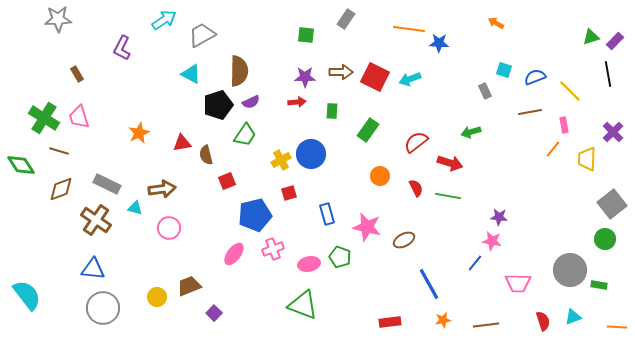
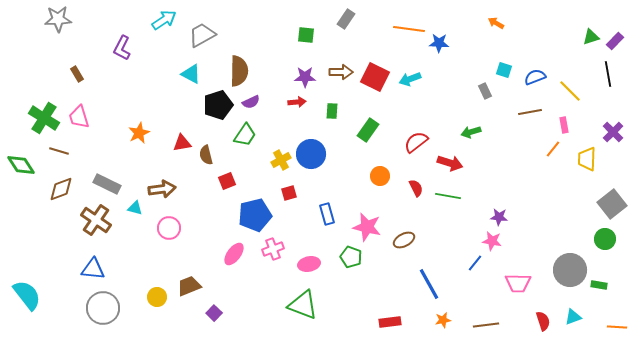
green pentagon at (340, 257): moved 11 px right
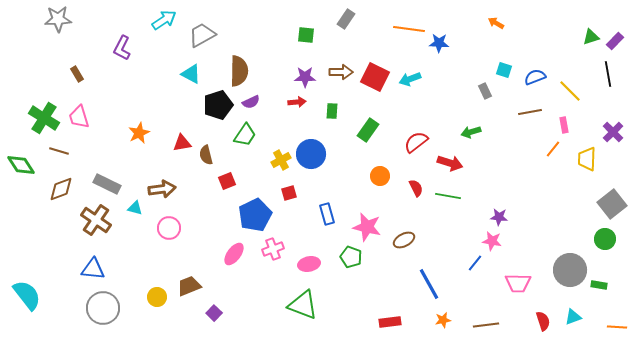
blue pentagon at (255, 215): rotated 12 degrees counterclockwise
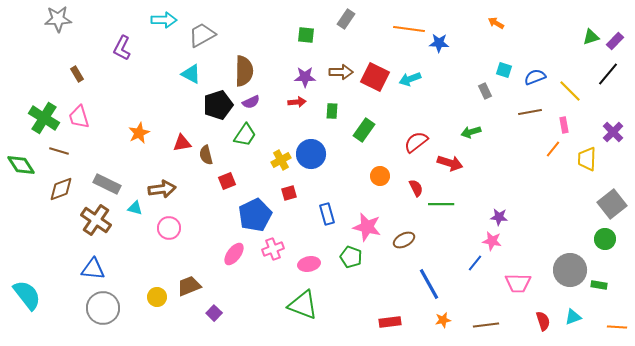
cyan arrow at (164, 20): rotated 35 degrees clockwise
brown semicircle at (239, 71): moved 5 px right
black line at (608, 74): rotated 50 degrees clockwise
green rectangle at (368, 130): moved 4 px left
green line at (448, 196): moved 7 px left, 8 px down; rotated 10 degrees counterclockwise
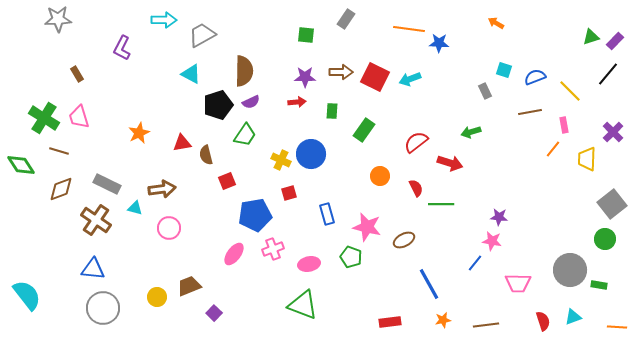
yellow cross at (281, 160): rotated 36 degrees counterclockwise
blue pentagon at (255, 215): rotated 16 degrees clockwise
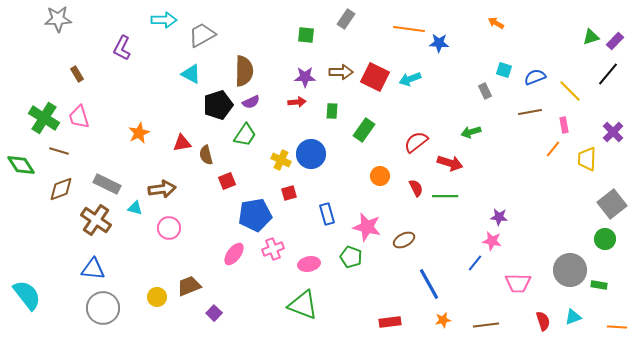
green line at (441, 204): moved 4 px right, 8 px up
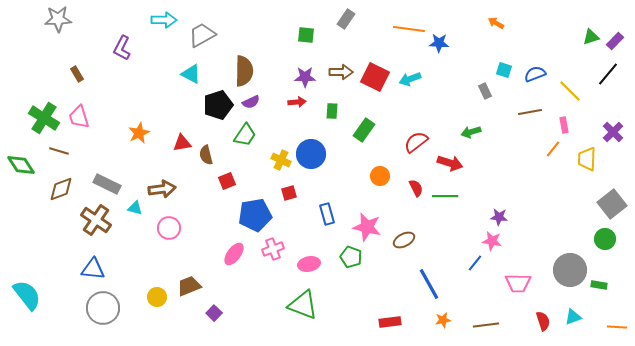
blue semicircle at (535, 77): moved 3 px up
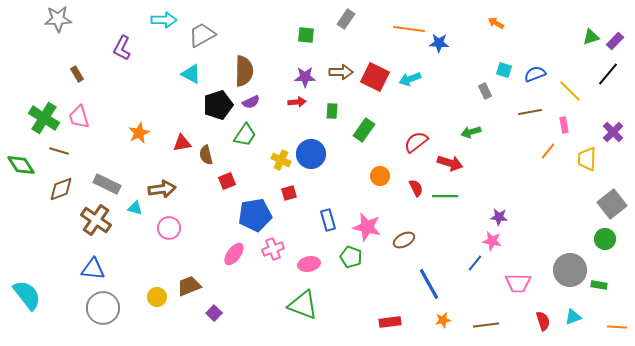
orange line at (553, 149): moved 5 px left, 2 px down
blue rectangle at (327, 214): moved 1 px right, 6 px down
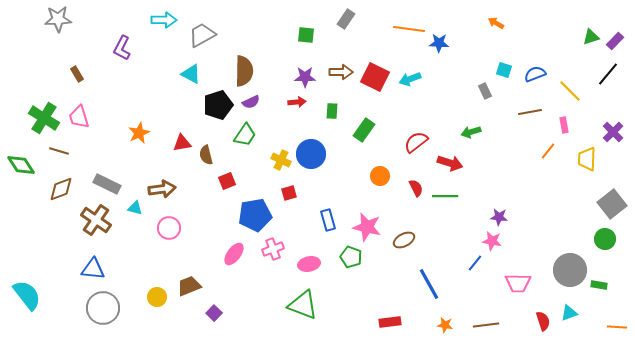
cyan triangle at (573, 317): moved 4 px left, 4 px up
orange star at (443, 320): moved 2 px right, 5 px down; rotated 21 degrees clockwise
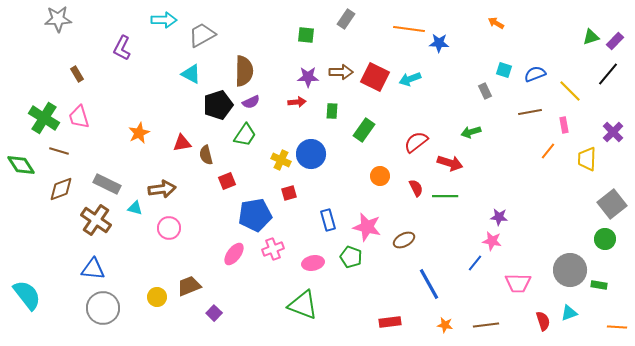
purple star at (305, 77): moved 3 px right
pink ellipse at (309, 264): moved 4 px right, 1 px up
